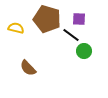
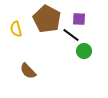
brown pentagon: rotated 12 degrees clockwise
yellow semicircle: moved 1 px down; rotated 119 degrees counterclockwise
brown semicircle: moved 3 px down
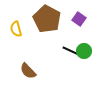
purple square: rotated 32 degrees clockwise
black line: moved 16 px down; rotated 12 degrees counterclockwise
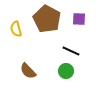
purple square: rotated 32 degrees counterclockwise
green circle: moved 18 px left, 20 px down
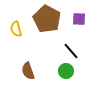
black line: rotated 24 degrees clockwise
brown semicircle: rotated 24 degrees clockwise
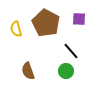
brown pentagon: moved 1 px left, 4 px down
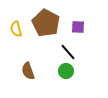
purple square: moved 1 px left, 8 px down
black line: moved 3 px left, 1 px down
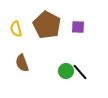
brown pentagon: moved 1 px right, 2 px down
black line: moved 12 px right, 20 px down
brown semicircle: moved 6 px left, 8 px up
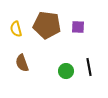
brown pentagon: rotated 20 degrees counterclockwise
black line: moved 9 px right, 5 px up; rotated 30 degrees clockwise
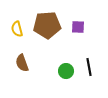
brown pentagon: rotated 12 degrees counterclockwise
yellow semicircle: moved 1 px right
